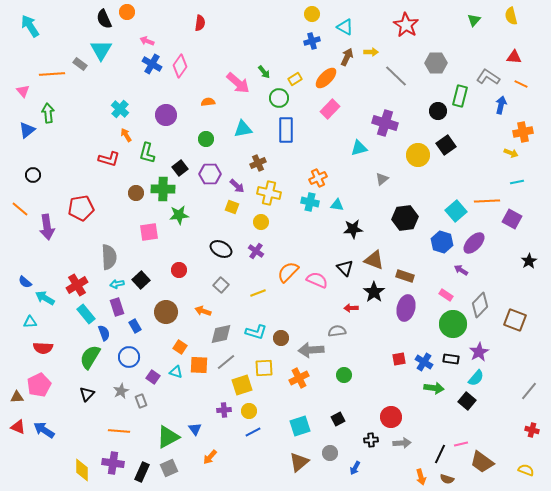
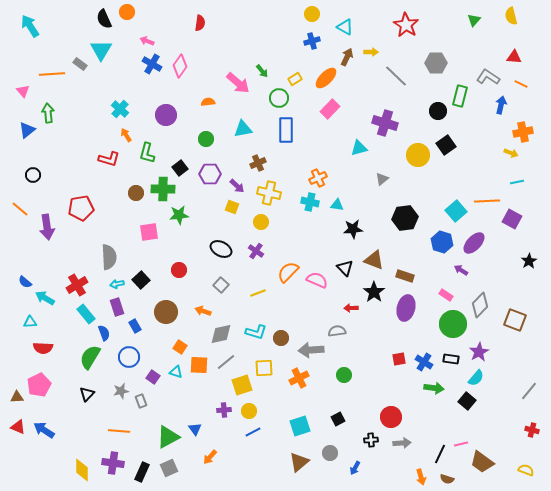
green arrow at (264, 72): moved 2 px left, 1 px up
gray star at (121, 391): rotated 14 degrees clockwise
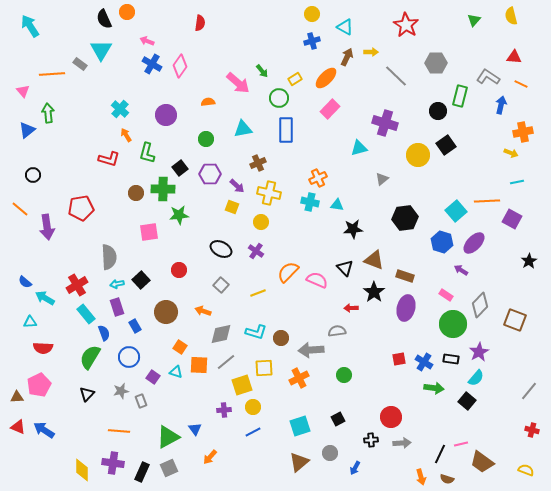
yellow circle at (249, 411): moved 4 px right, 4 px up
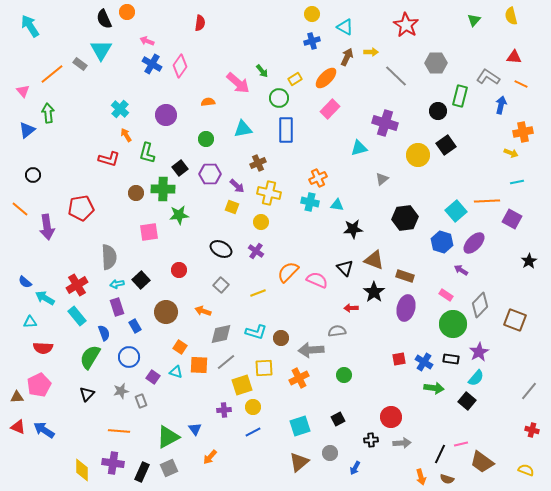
orange line at (52, 74): rotated 35 degrees counterclockwise
cyan rectangle at (86, 314): moved 9 px left, 2 px down
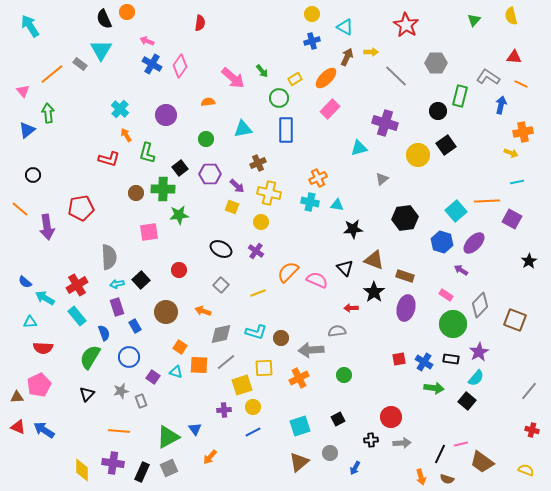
pink arrow at (238, 83): moved 5 px left, 5 px up
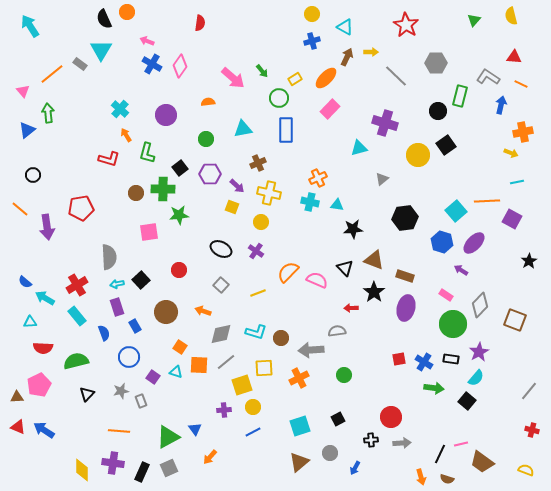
green semicircle at (90, 357): moved 14 px left, 4 px down; rotated 45 degrees clockwise
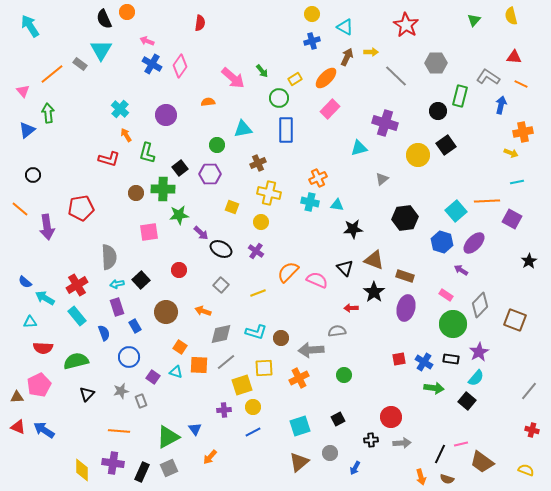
green circle at (206, 139): moved 11 px right, 6 px down
purple arrow at (237, 186): moved 36 px left, 47 px down
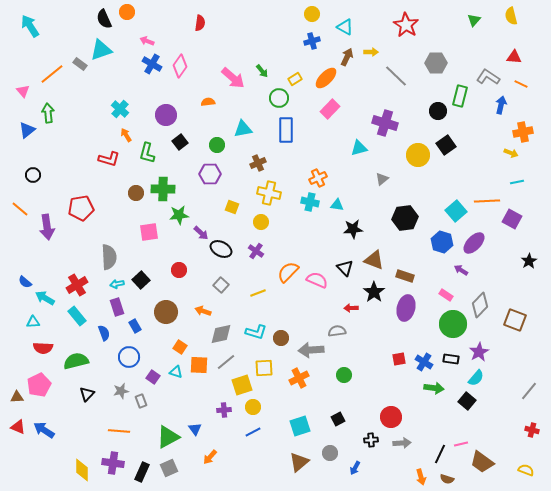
cyan triangle at (101, 50): rotated 40 degrees clockwise
black square at (180, 168): moved 26 px up
cyan triangle at (30, 322): moved 3 px right
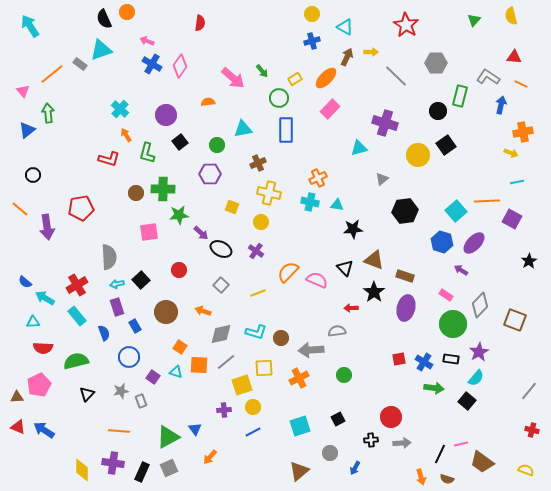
black hexagon at (405, 218): moved 7 px up
brown triangle at (299, 462): moved 9 px down
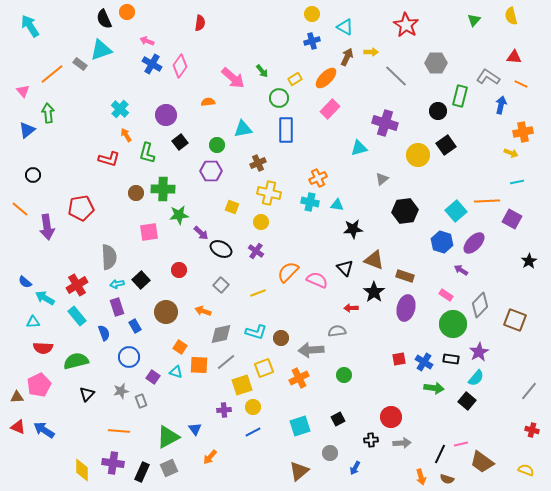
purple hexagon at (210, 174): moved 1 px right, 3 px up
yellow square at (264, 368): rotated 18 degrees counterclockwise
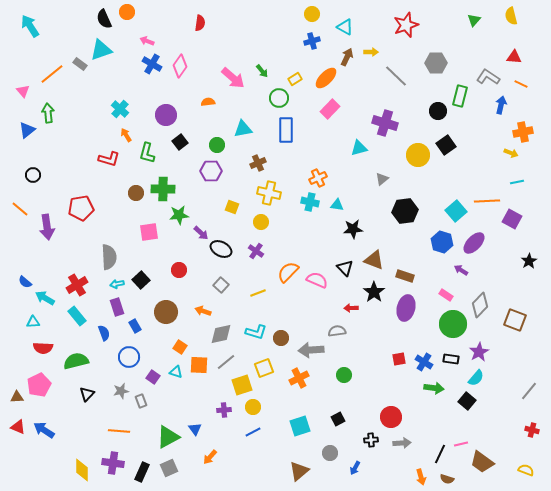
red star at (406, 25): rotated 20 degrees clockwise
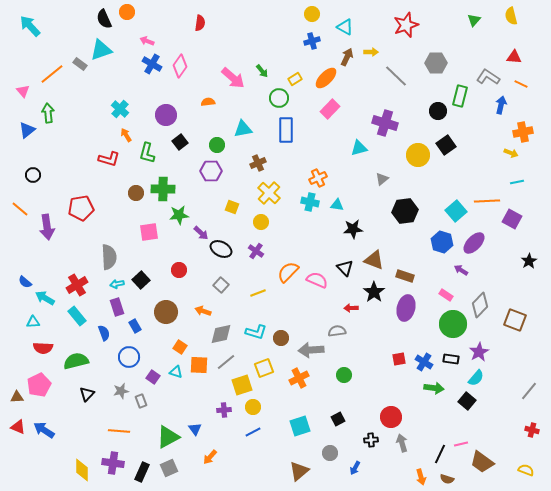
cyan arrow at (30, 26): rotated 10 degrees counterclockwise
yellow cross at (269, 193): rotated 30 degrees clockwise
gray arrow at (402, 443): rotated 102 degrees counterclockwise
